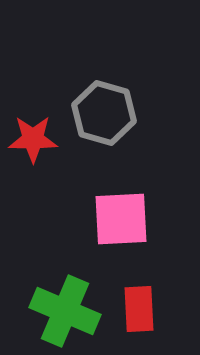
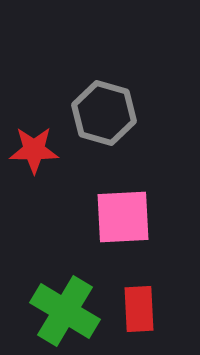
red star: moved 1 px right, 11 px down
pink square: moved 2 px right, 2 px up
green cross: rotated 8 degrees clockwise
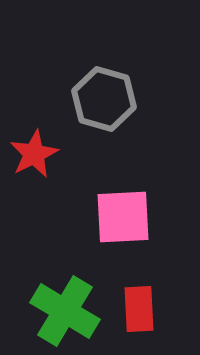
gray hexagon: moved 14 px up
red star: moved 4 px down; rotated 27 degrees counterclockwise
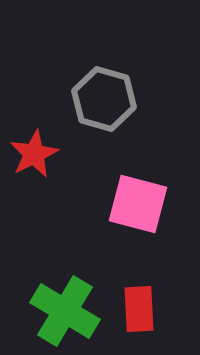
pink square: moved 15 px right, 13 px up; rotated 18 degrees clockwise
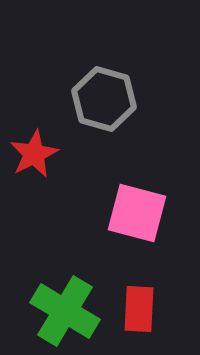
pink square: moved 1 px left, 9 px down
red rectangle: rotated 6 degrees clockwise
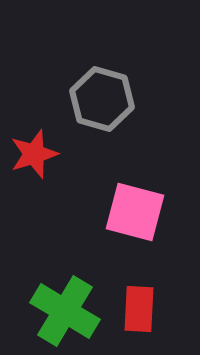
gray hexagon: moved 2 px left
red star: rotated 9 degrees clockwise
pink square: moved 2 px left, 1 px up
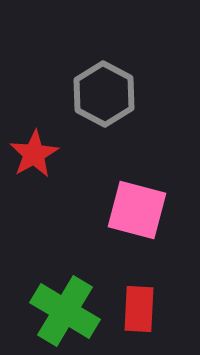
gray hexagon: moved 2 px right, 5 px up; rotated 12 degrees clockwise
red star: rotated 12 degrees counterclockwise
pink square: moved 2 px right, 2 px up
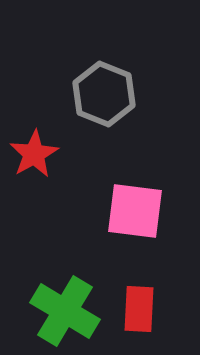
gray hexagon: rotated 6 degrees counterclockwise
pink square: moved 2 px left, 1 px down; rotated 8 degrees counterclockwise
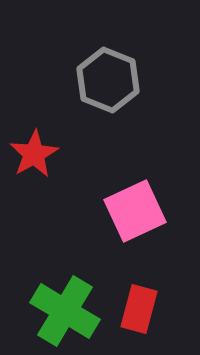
gray hexagon: moved 4 px right, 14 px up
pink square: rotated 32 degrees counterclockwise
red rectangle: rotated 12 degrees clockwise
